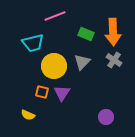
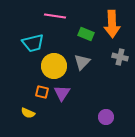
pink line: rotated 30 degrees clockwise
orange arrow: moved 1 px left, 8 px up
gray cross: moved 6 px right, 3 px up; rotated 21 degrees counterclockwise
yellow semicircle: moved 2 px up
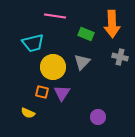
yellow circle: moved 1 px left, 1 px down
purple circle: moved 8 px left
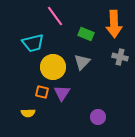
pink line: rotated 45 degrees clockwise
orange arrow: moved 2 px right
yellow semicircle: rotated 24 degrees counterclockwise
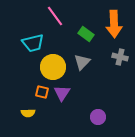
green rectangle: rotated 14 degrees clockwise
